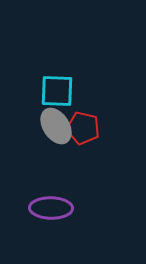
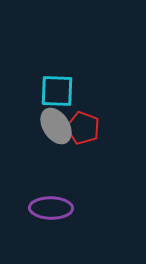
red pentagon: rotated 8 degrees clockwise
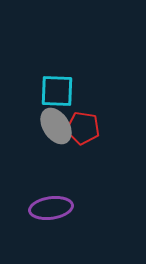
red pentagon: rotated 12 degrees counterclockwise
purple ellipse: rotated 9 degrees counterclockwise
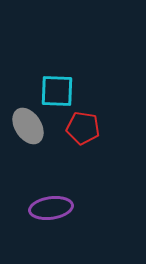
gray ellipse: moved 28 px left
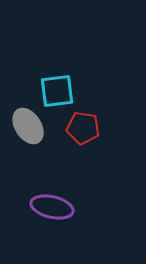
cyan square: rotated 9 degrees counterclockwise
purple ellipse: moved 1 px right, 1 px up; rotated 21 degrees clockwise
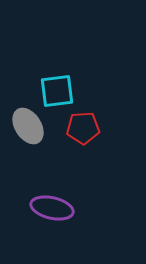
red pentagon: rotated 12 degrees counterclockwise
purple ellipse: moved 1 px down
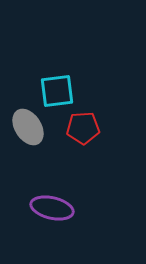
gray ellipse: moved 1 px down
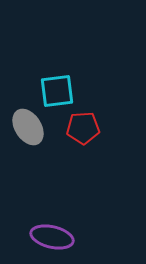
purple ellipse: moved 29 px down
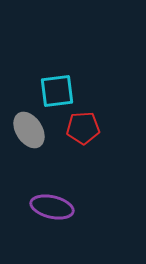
gray ellipse: moved 1 px right, 3 px down
purple ellipse: moved 30 px up
